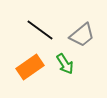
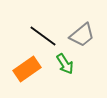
black line: moved 3 px right, 6 px down
orange rectangle: moved 3 px left, 2 px down
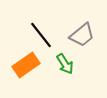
black line: moved 2 px left, 1 px up; rotated 16 degrees clockwise
orange rectangle: moved 1 px left, 4 px up
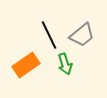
black line: moved 8 px right; rotated 12 degrees clockwise
green arrow: rotated 15 degrees clockwise
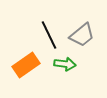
green arrow: rotated 65 degrees counterclockwise
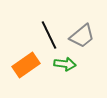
gray trapezoid: moved 1 px down
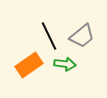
black line: moved 1 px down
orange rectangle: moved 3 px right
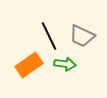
gray trapezoid: rotated 64 degrees clockwise
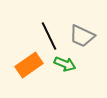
green arrow: rotated 15 degrees clockwise
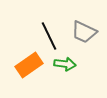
gray trapezoid: moved 2 px right, 4 px up
green arrow: rotated 15 degrees counterclockwise
